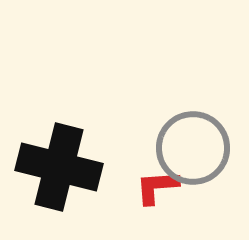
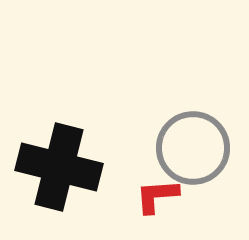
red L-shape: moved 9 px down
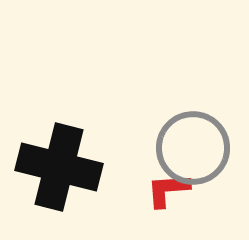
red L-shape: moved 11 px right, 6 px up
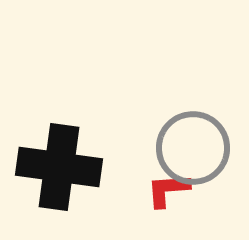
black cross: rotated 6 degrees counterclockwise
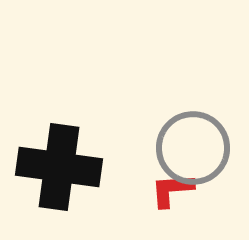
red L-shape: moved 4 px right
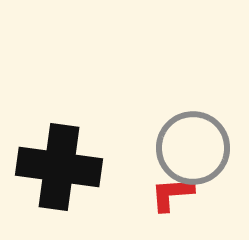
red L-shape: moved 4 px down
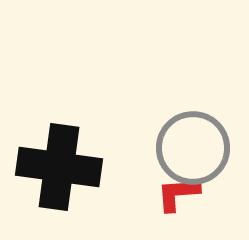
red L-shape: moved 6 px right
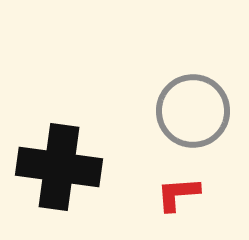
gray circle: moved 37 px up
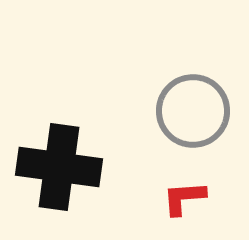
red L-shape: moved 6 px right, 4 px down
